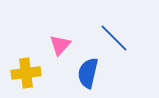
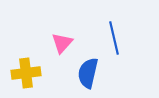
blue line: rotated 32 degrees clockwise
pink triangle: moved 2 px right, 2 px up
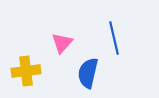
yellow cross: moved 2 px up
